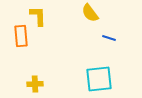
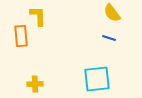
yellow semicircle: moved 22 px right
cyan square: moved 2 px left
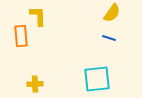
yellow semicircle: rotated 108 degrees counterclockwise
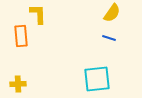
yellow L-shape: moved 2 px up
yellow cross: moved 17 px left
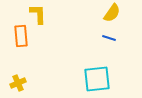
yellow cross: moved 1 px up; rotated 21 degrees counterclockwise
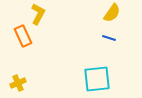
yellow L-shape: rotated 30 degrees clockwise
orange rectangle: moved 2 px right; rotated 20 degrees counterclockwise
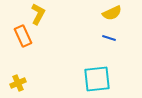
yellow semicircle: rotated 30 degrees clockwise
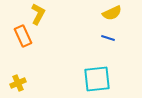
blue line: moved 1 px left
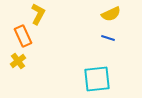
yellow semicircle: moved 1 px left, 1 px down
yellow cross: moved 22 px up; rotated 14 degrees counterclockwise
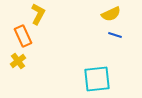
blue line: moved 7 px right, 3 px up
